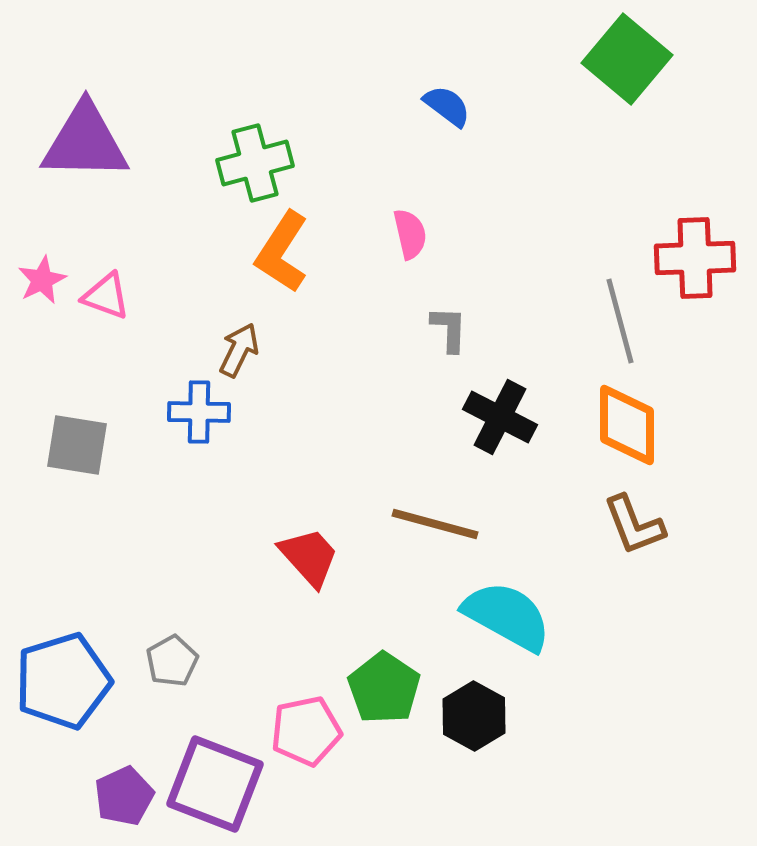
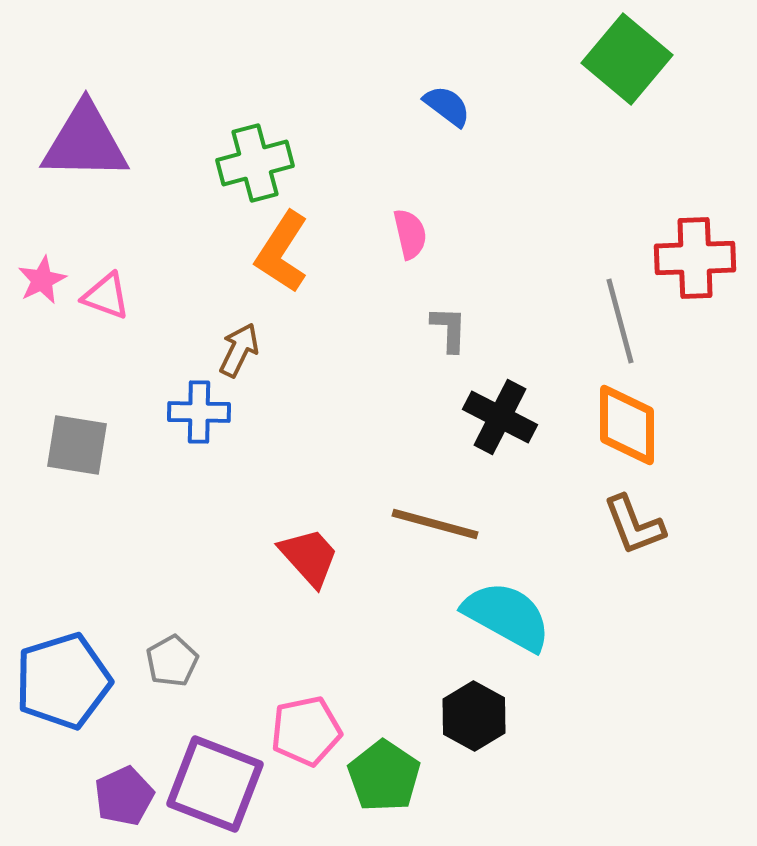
green pentagon: moved 88 px down
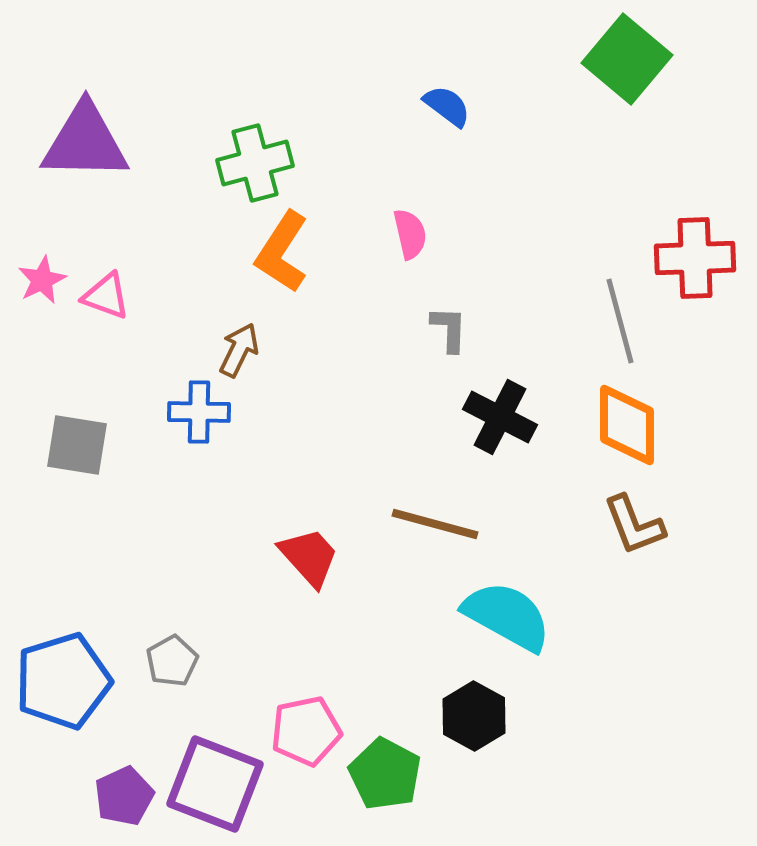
green pentagon: moved 1 px right, 2 px up; rotated 6 degrees counterclockwise
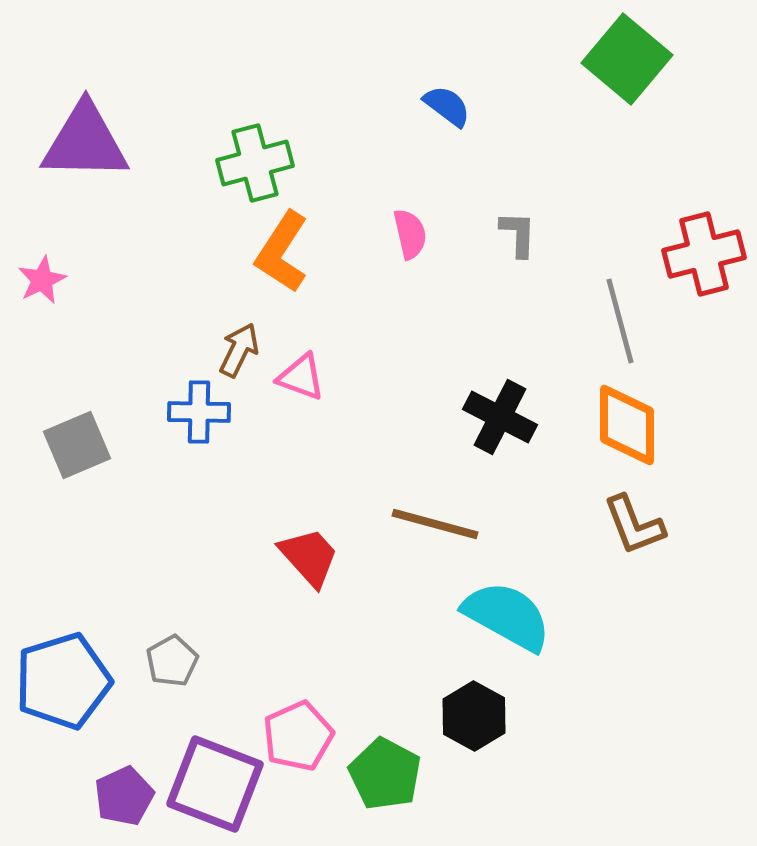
red cross: moved 9 px right, 4 px up; rotated 12 degrees counterclockwise
pink triangle: moved 195 px right, 81 px down
gray L-shape: moved 69 px right, 95 px up
gray square: rotated 32 degrees counterclockwise
pink pentagon: moved 8 px left, 5 px down; rotated 12 degrees counterclockwise
